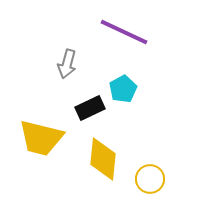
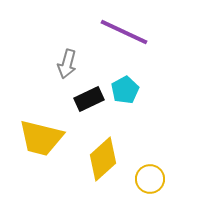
cyan pentagon: moved 2 px right, 1 px down
black rectangle: moved 1 px left, 9 px up
yellow diamond: rotated 42 degrees clockwise
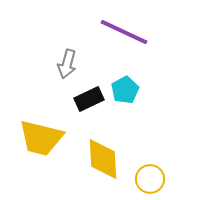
yellow diamond: rotated 51 degrees counterclockwise
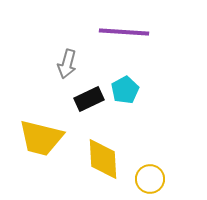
purple line: rotated 21 degrees counterclockwise
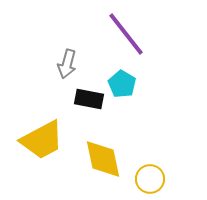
purple line: moved 2 px right, 2 px down; rotated 48 degrees clockwise
cyan pentagon: moved 3 px left, 6 px up; rotated 12 degrees counterclockwise
black rectangle: rotated 36 degrees clockwise
yellow trapezoid: moved 1 px right, 2 px down; rotated 42 degrees counterclockwise
yellow diamond: rotated 9 degrees counterclockwise
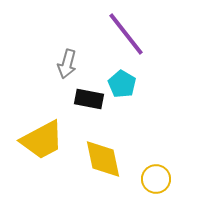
yellow circle: moved 6 px right
